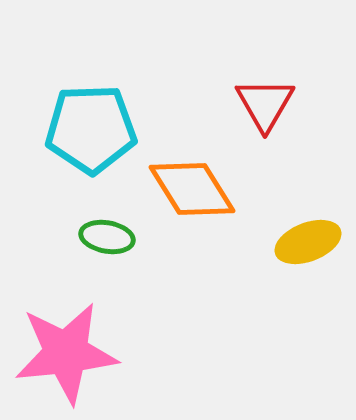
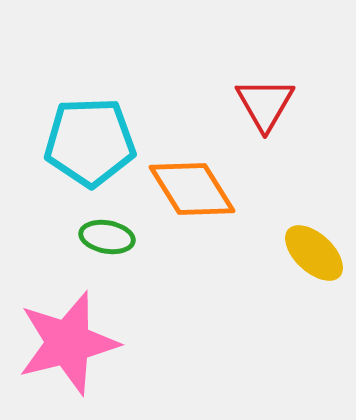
cyan pentagon: moved 1 px left, 13 px down
yellow ellipse: moved 6 px right, 11 px down; rotated 64 degrees clockwise
pink star: moved 2 px right, 10 px up; rotated 8 degrees counterclockwise
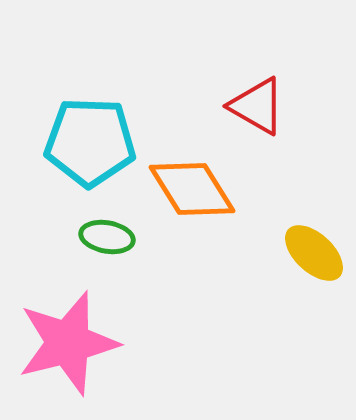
red triangle: moved 8 px left, 2 px down; rotated 30 degrees counterclockwise
cyan pentagon: rotated 4 degrees clockwise
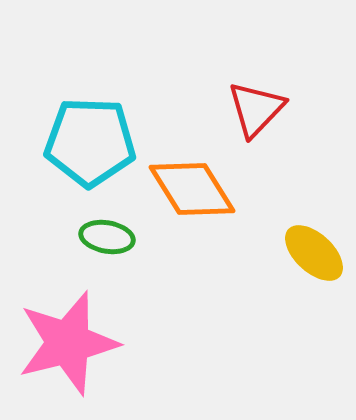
red triangle: moved 1 px left, 3 px down; rotated 44 degrees clockwise
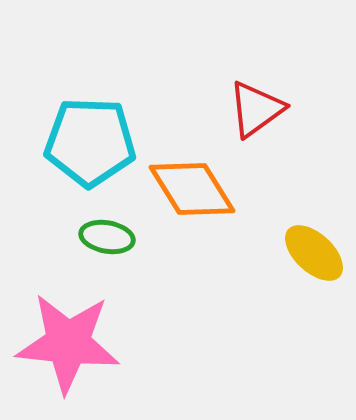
red triangle: rotated 10 degrees clockwise
pink star: rotated 20 degrees clockwise
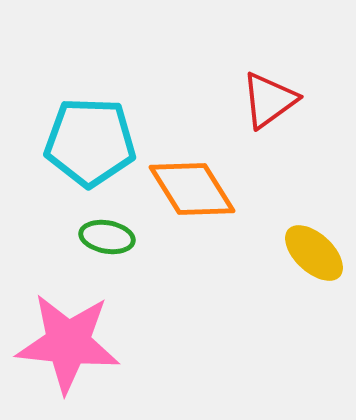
red triangle: moved 13 px right, 9 px up
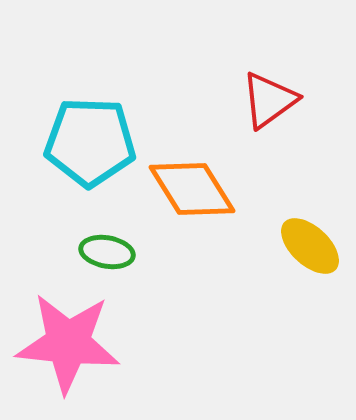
green ellipse: moved 15 px down
yellow ellipse: moved 4 px left, 7 px up
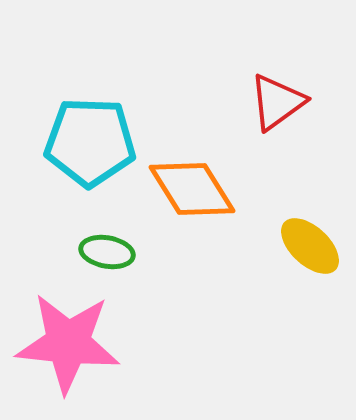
red triangle: moved 8 px right, 2 px down
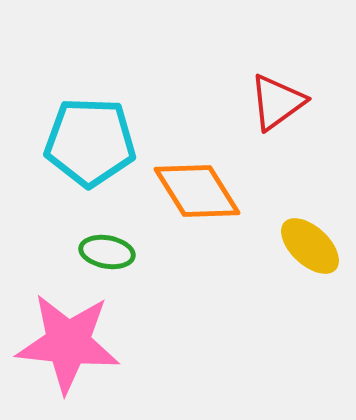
orange diamond: moved 5 px right, 2 px down
